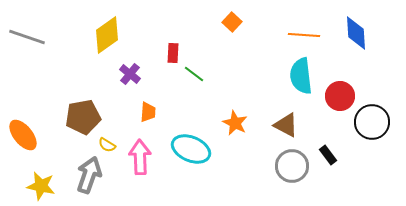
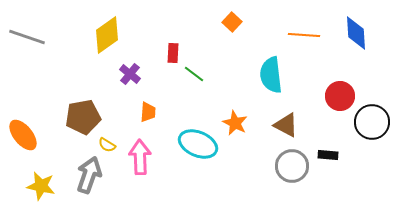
cyan semicircle: moved 30 px left, 1 px up
cyan ellipse: moved 7 px right, 5 px up
black rectangle: rotated 48 degrees counterclockwise
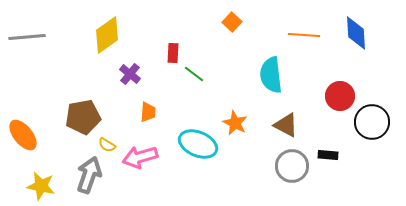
gray line: rotated 24 degrees counterclockwise
pink arrow: rotated 104 degrees counterclockwise
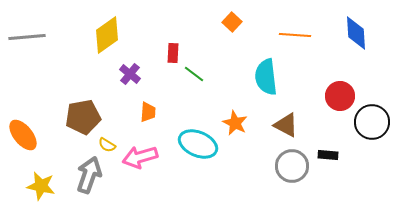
orange line: moved 9 px left
cyan semicircle: moved 5 px left, 2 px down
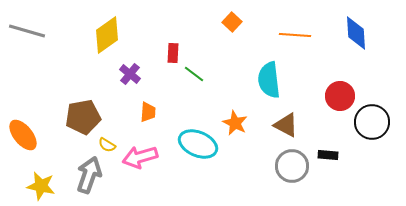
gray line: moved 6 px up; rotated 21 degrees clockwise
cyan semicircle: moved 3 px right, 3 px down
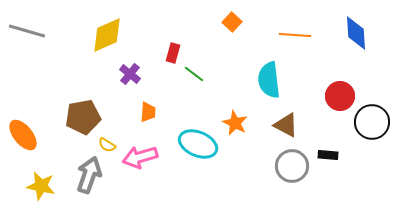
yellow diamond: rotated 12 degrees clockwise
red rectangle: rotated 12 degrees clockwise
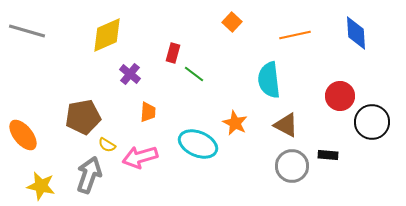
orange line: rotated 16 degrees counterclockwise
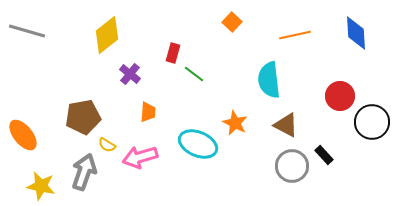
yellow diamond: rotated 15 degrees counterclockwise
black rectangle: moved 4 px left; rotated 42 degrees clockwise
gray arrow: moved 5 px left, 3 px up
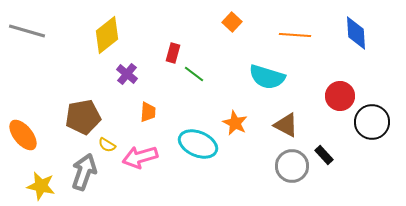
orange line: rotated 16 degrees clockwise
purple cross: moved 3 px left
cyan semicircle: moved 2 px left, 3 px up; rotated 66 degrees counterclockwise
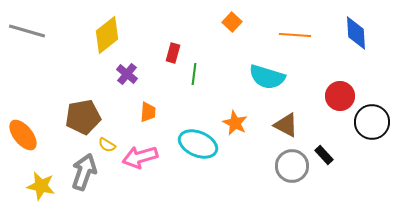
green line: rotated 60 degrees clockwise
